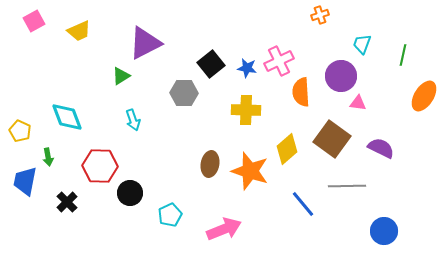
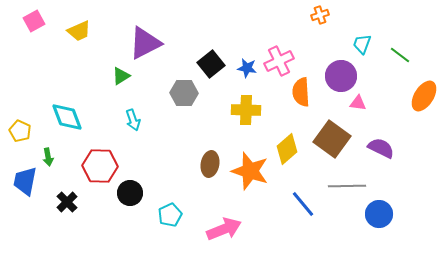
green line: moved 3 px left; rotated 65 degrees counterclockwise
blue circle: moved 5 px left, 17 px up
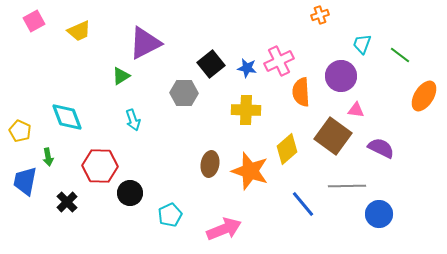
pink triangle: moved 2 px left, 7 px down
brown square: moved 1 px right, 3 px up
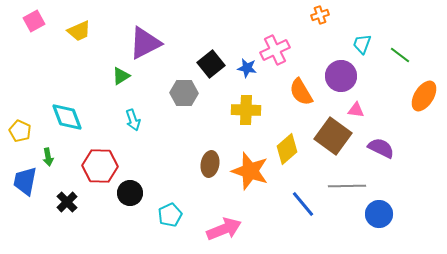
pink cross: moved 4 px left, 11 px up
orange semicircle: rotated 28 degrees counterclockwise
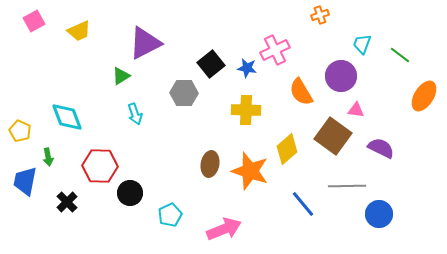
cyan arrow: moved 2 px right, 6 px up
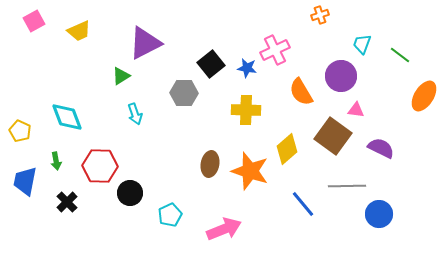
green arrow: moved 8 px right, 4 px down
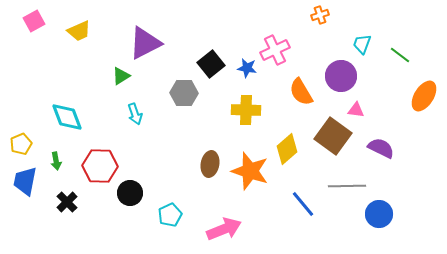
yellow pentagon: moved 1 px right, 13 px down; rotated 25 degrees clockwise
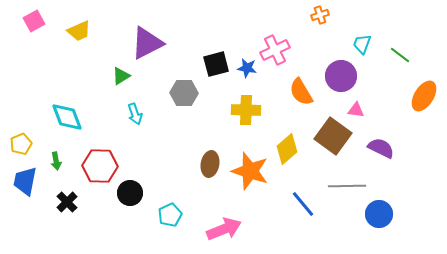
purple triangle: moved 2 px right
black square: moved 5 px right; rotated 24 degrees clockwise
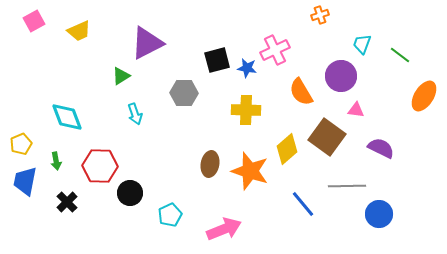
black square: moved 1 px right, 4 px up
brown square: moved 6 px left, 1 px down
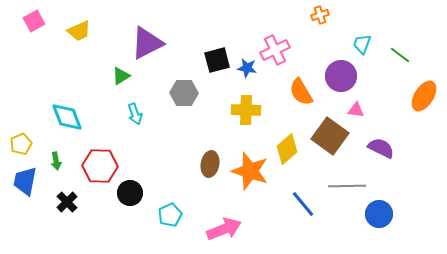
brown square: moved 3 px right, 1 px up
